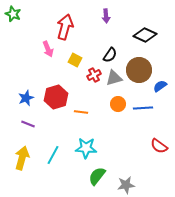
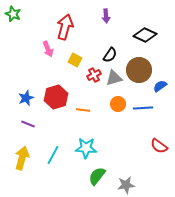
orange line: moved 2 px right, 2 px up
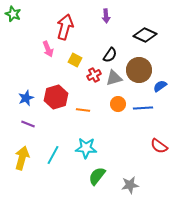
gray star: moved 4 px right
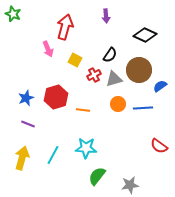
gray triangle: moved 1 px down
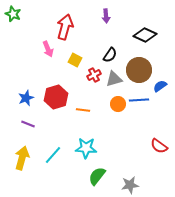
blue line: moved 4 px left, 8 px up
cyan line: rotated 12 degrees clockwise
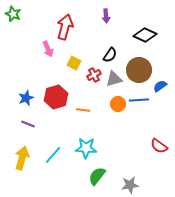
yellow square: moved 1 px left, 3 px down
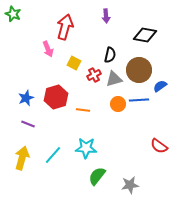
black diamond: rotated 15 degrees counterclockwise
black semicircle: rotated 21 degrees counterclockwise
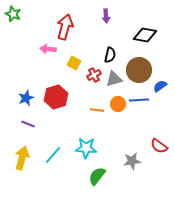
pink arrow: rotated 119 degrees clockwise
orange line: moved 14 px right
gray star: moved 2 px right, 24 px up
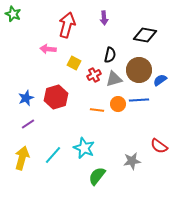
purple arrow: moved 2 px left, 2 px down
red arrow: moved 2 px right, 2 px up
blue semicircle: moved 6 px up
purple line: rotated 56 degrees counterclockwise
cyan star: moved 2 px left; rotated 20 degrees clockwise
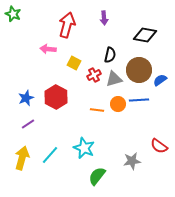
red hexagon: rotated 15 degrees counterclockwise
cyan line: moved 3 px left
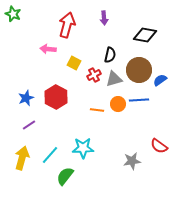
purple line: moved 1 px right, 1 px down
cyan star: moved 1 px left; rotated 25 degrees counterclockwise
green semicircle: moved 32 px left
